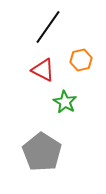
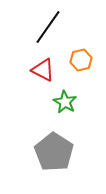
gray pentagon: moved 12 px right
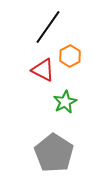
orange hexagon: moved 11 px left, 4 px up; rotated 15 degrees counterclockwise
green star: rotated 15 degrees clockwise
gray pentagon: moved 1 px down
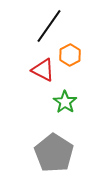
black line: moved 1 px right, 1 px up
orange hexagon: moved 1 px up
green star: rotated 10 degrees counterclockwise
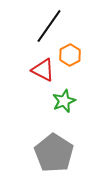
green star: moved 1 px left, 1 px up; rotated 15 degrees clockwise
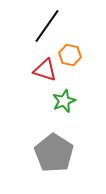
black line: moved 2 px left
orange hexagon: rotated 20 degrees counterclockwise
red triangle: moved 2 px right; rotated 10 degrees counterclockwise
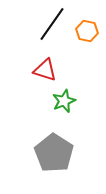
black line: moved 5 px right, 2 px up
orange hexagon: moved 17 px right, 24 px up
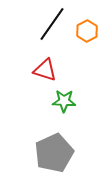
orange hexagon: rotated 20 degrees clockwise
green star: rotated 25 degrees clockwise
gray pentagon: rotated 15 degrees clockwise
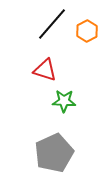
black line: rotated 6 degrees clockwise
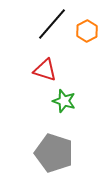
green star: rotated 15 degrees clockwise
gray pentagon: rotated 30 degrees counterclockwise
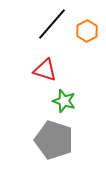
gray pentagon: moved 13 px up
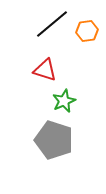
black line: rotated 9 degrees clockwise
orange hexagon: rotated 20 degrees clockwise
green star: rotated 30 degrees clockwise
